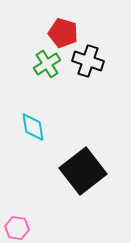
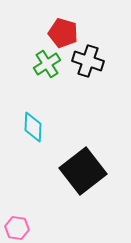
cyan diamond: rotated 12 degrees clockwise
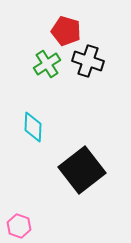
red pentagon: moved 3 px right, 2 px up
black square: moved 1 px left, 1 px up
pink hexagon: moved 2 px right, 2 px up; rotated 10 degrees clockwise
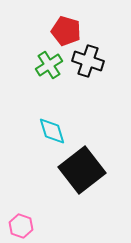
green cross: moved 2 px right, 1 px down
cyan diamond: moved 19 px right, 4 px down; rotated 20 degrees counterclockwise
pink hexagon: moved 2 px right
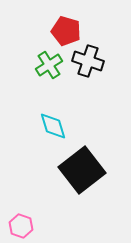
cyan diamond: moved 1 px right, 5 px up
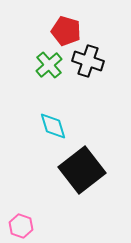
green cross: rotated 8 degrees counterclockwise
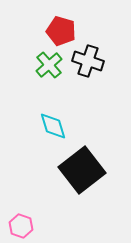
red pentagon: moved 5 px left
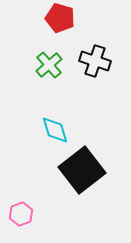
red pentagon: moved 1 px left, 13 px up
black cross: moved 7 px right
cyan diamond: moved 2 px right, 4 px down
pink hexagon: moved 12 px up; rotated 20 degrees clockwise
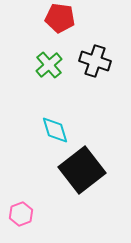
red pentagon: rotated 8 degrees counterclockwise
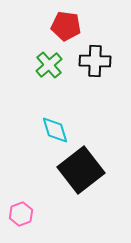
red pentagon: moved 6 px right, 8 px down
black cross: rotated 16 degrees counterclockwise
black square: moved 1 px left
